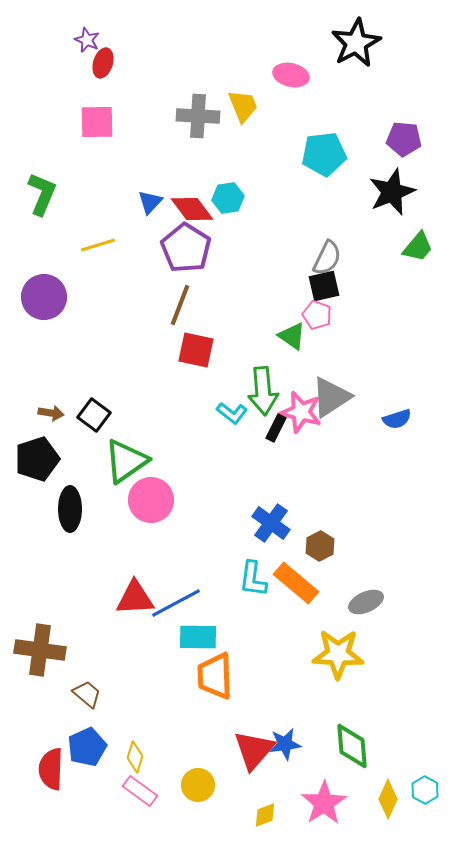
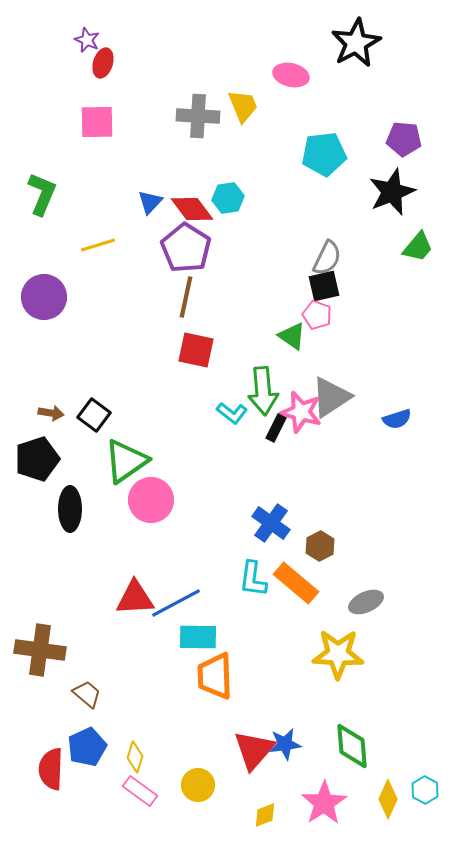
brown line at (180, 305): moved 6 px right, 8 px up; rotated 9 degrees counterclockwise
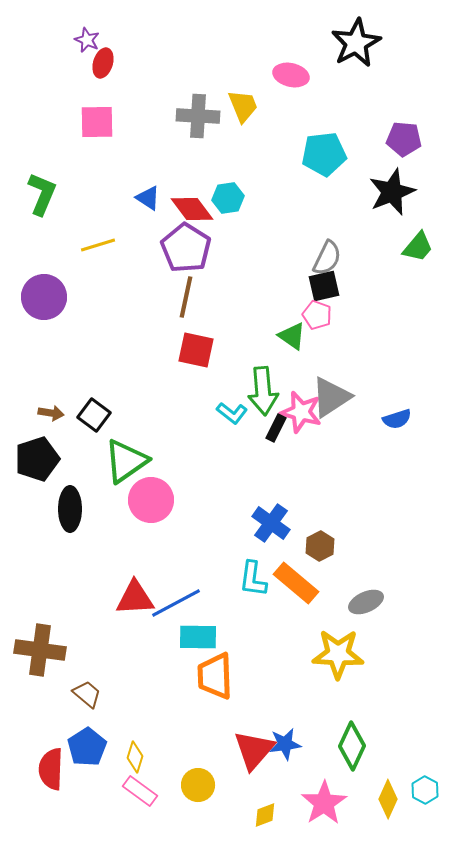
blue triangle at (150, 202): moved 2 px left, 4 px up; rotated 40 degrees counterclockwise
green diamond at (352, 746): rotated 30 degrees clockwise
blue pentagon at (87, 747): rotated 9 degrees counterclockwise
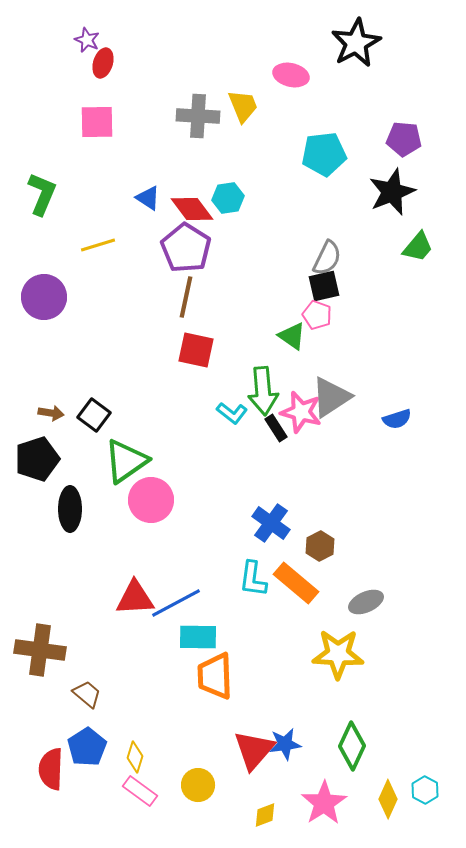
black rectangle at (276, 428): rotated 60 degrees counterclockwise
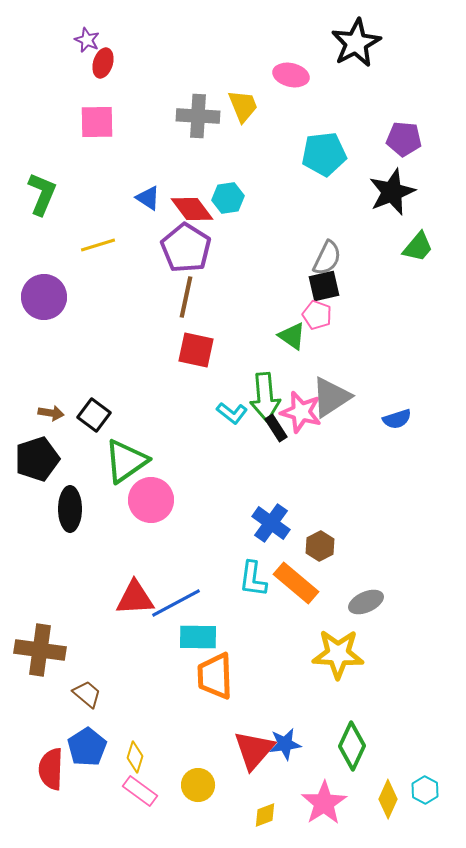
green arrow at (263, 391): moved 2 px right, 6 px down
